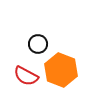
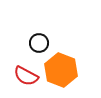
black circle: moved 1 px right, 1 px up
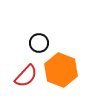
red semicircle: rotated 75 degrees counterclockwise
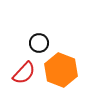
red semicircle: moved 2 px left, 3 px up
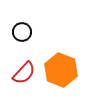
black circle: moved 17 px left, 11 px up
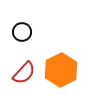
orange hexagon: rotated 12 degrees clockwise
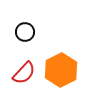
black circle: moved 3 px right
